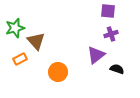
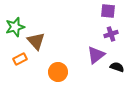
green star: moved 1 px up
black semicircle: moved 2 px up
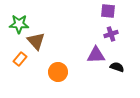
green star: moved 4 px right, 3 px up; rotated 18 degrees clockwise
purple triangle: rotated 36 degrees clockwise
orange rectangle: rotated 24 degrees counterclockwise
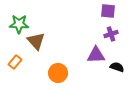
orange rectangle: moved 5 px left, 3 px down
orange circle: moved 1 px down
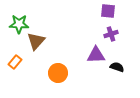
brown triangle: rotated 24 degrees clockwise
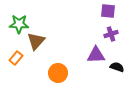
orange rectangle: moved 1 px right, 4 px up
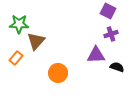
purple square: rotated 21 degrees clockwise
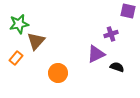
purple square: moved 20 px right; rotated 14 degrees counterclockwise
green star: rotated 12 degrees counterclockwise
purple triangle: moved 1 px up; rotated 24 degrees counterclockwise
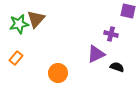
purple cross: rotated 32 degrees clockwise
brown triangle: moved 22 px up
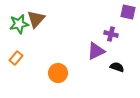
purple square: moved 1 px down
purple triangle: moved 3 px up
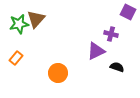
purple square: rotated 14 degrees clockwise
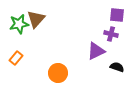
purple square: moved 11 px left, 3 px down; rotated 21 degrees counterclockwise
